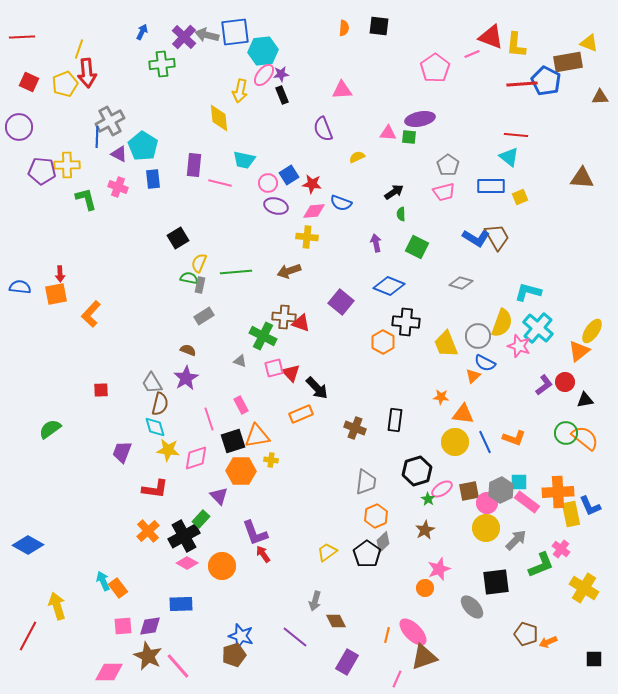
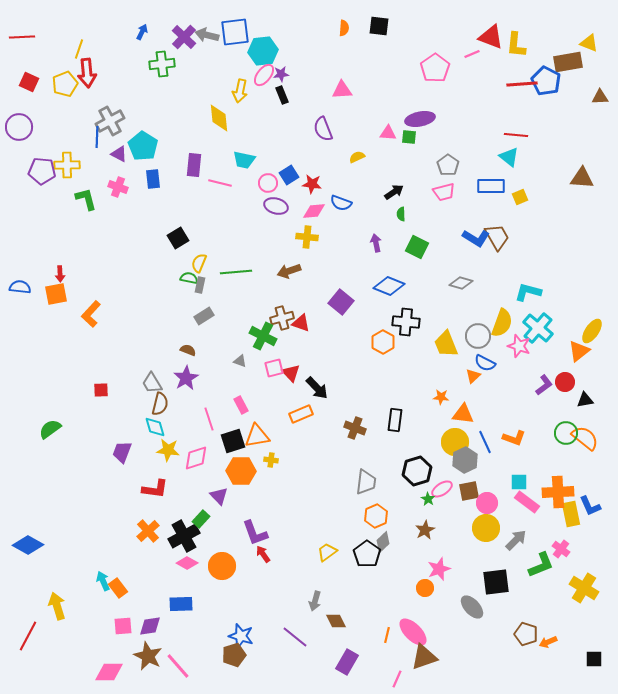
brown cross at (284, 317): moved 2 px left, 1 px down; rotated 20 degrees counterclockwise
gray hexagon at (501, 490): moved 36 px left, 30 px up
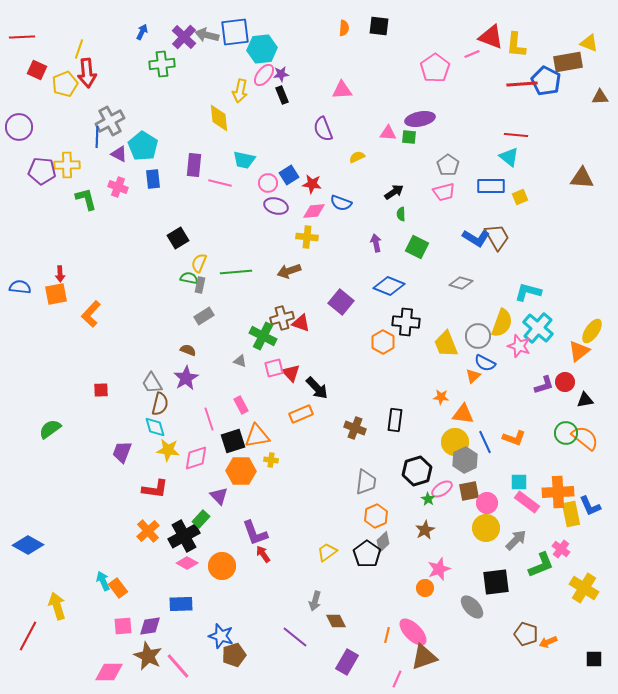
cyan hexagon at (263, 51): moved 1 px left, 2 px up
red square at (29, 82): moved 8 px right, 12 px up
purple L-shape at (544, 385): rotated 20 degrees clockwise
blue star at (241, 636): moved 20 px left
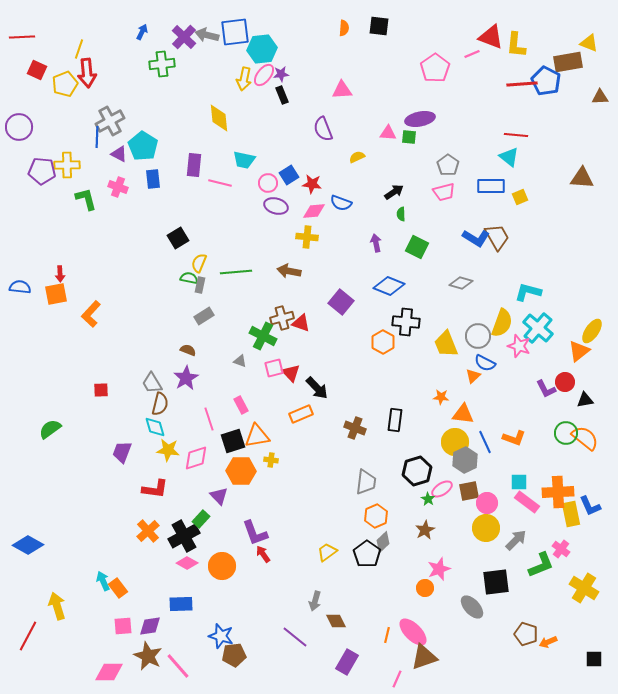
yellow arrow at (240, 91): moved 4 px right, 12 px up
brown arrow at (289, 271): rotated 30 degrees clockwise
purple L-shape at (544, 385): moved 2 px right, 4 px down; rotated 80 degrees clockwise
brown pentagon at (234, 655): rotated 10 degrees clockwise
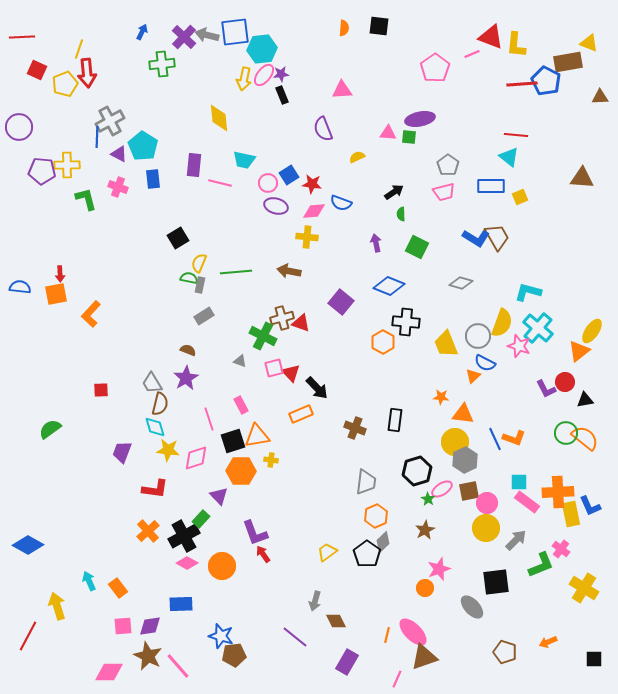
blue line at (485, 442): moved 10 px right, 3 px up
cyan arrow at (103, 581): moved 14 px left
brown pentagon at (526, 634): moved 21 px left, 18 px down
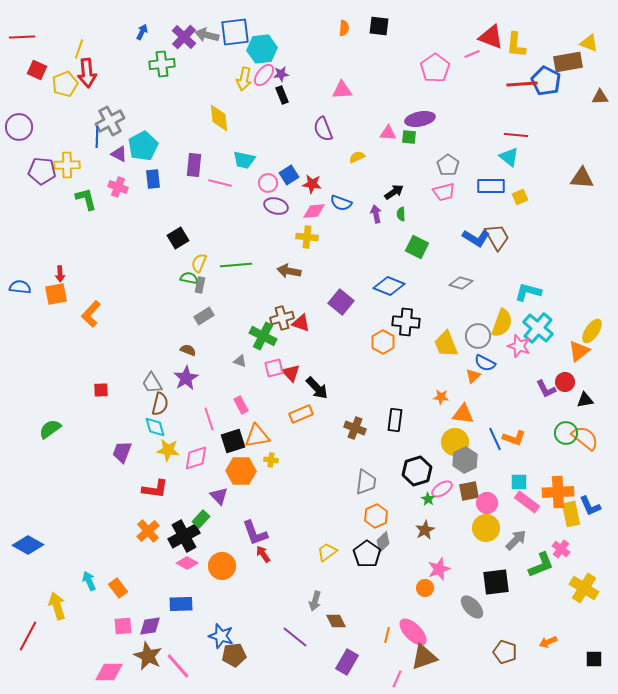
cyan pentagon at (143, 146): rotated 12 degrees clockwise
purple arrow at (376, 243): moved 29 px up
green line at (236, 272): moved 7 px up
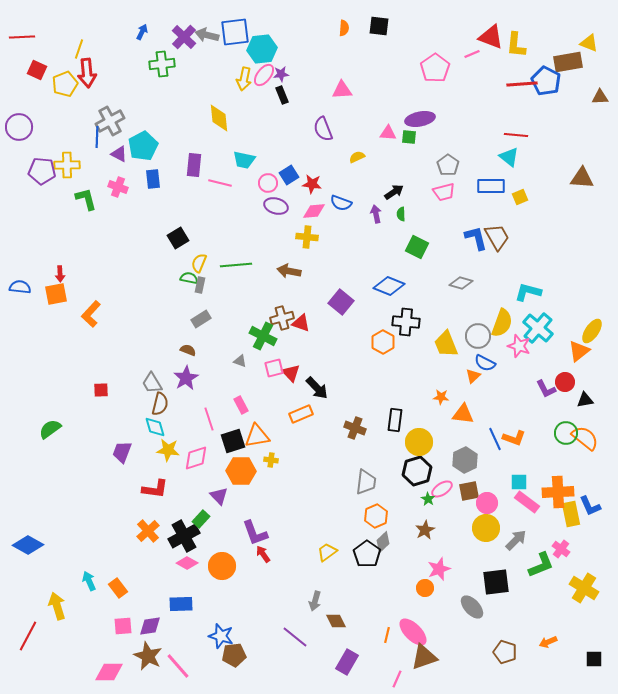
blue L-shape at (476, 238): rotated 136 degrees counterclockwise
gray rectangle at (204, 316): moved 3 px left, 3 px down
yellow circle at (455, 442): moved 36 px left
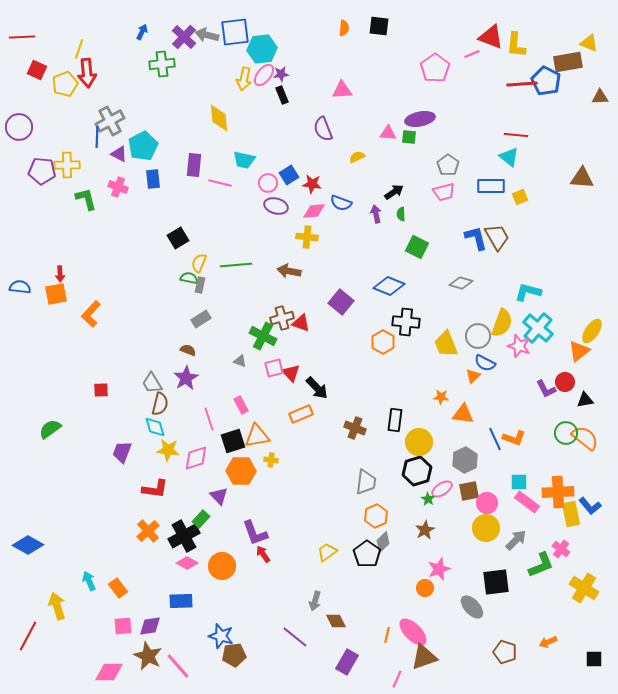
blue L-shape at (590, 506): rotated 15 degrees counterclockwise
blue rectangle at (181, 604): moved 3 px up
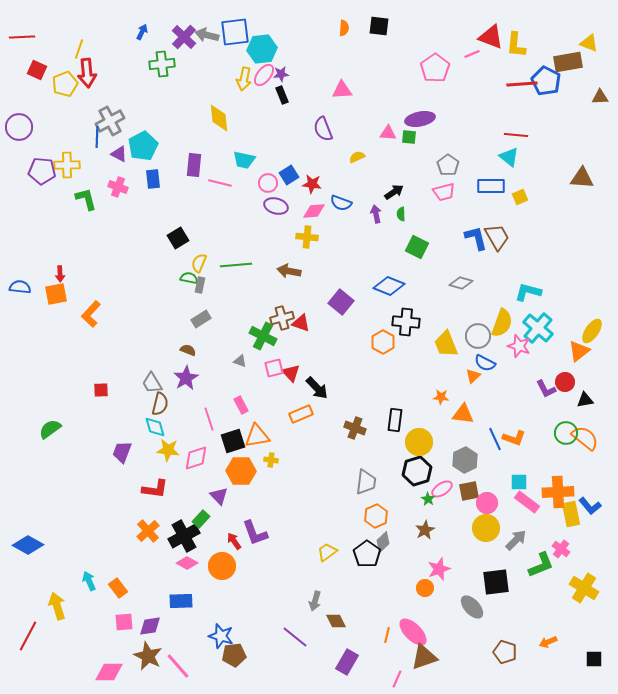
red arrow at (263, 554): moved 29 px left, 13 px up
pink square at (123, 626): moved 1 px right, 4 px up
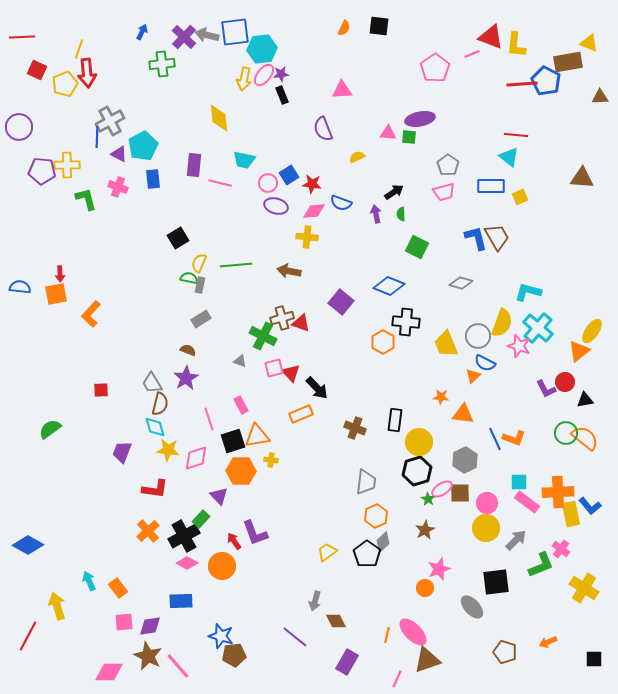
orange semicircle at (344, 28): rotated 21 degrees clockwise
brown square at (469, 491): moved 9 px left, 2 px down; rotated 10 degrees clockwise
brown triangle at (424, 657): moved 3 px right, 3 px down
